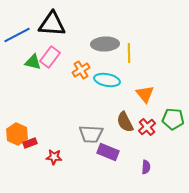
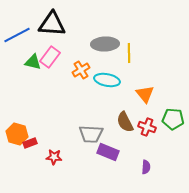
red cross: rotated 30 degrees counterclockwise
orange hexagon: rotated 10 degrees counterclockwise
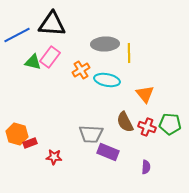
green pentagon: moved 3 px left, 5 px down
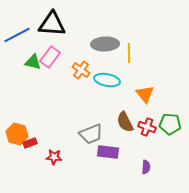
orange cross: rotated 24 degrees counterclockwise
gray trapezoid: rotated 25 degrees counterclockwise
purple rectangle: rotated 15 degrees counterclockwise
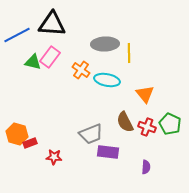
green pentagon: rotated 20 degrees clockwise
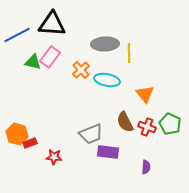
orange cross: rotated 12 degrees clockwise
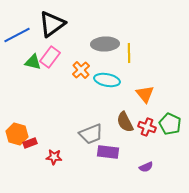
black triangle: rotated 40 degrees counterclockwise
purple semicircle: rotated 64 degrees clockwise
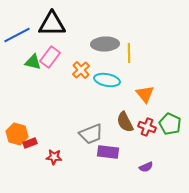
black triangle: rotated 36 degrees clockwise
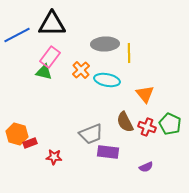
green triangle: moved 11 px right, 10 px down
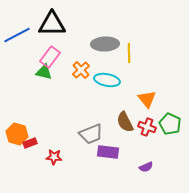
orange triangle: moved 2 px right, 5 px down
